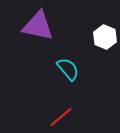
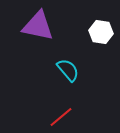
white hexagon: moved 4 px left, 5 px up; rotated 15 degrees counterclockwise
cyan semicircle: moved 1 px down
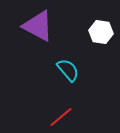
purple triangle: rotated 16 degrees clockwise
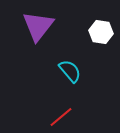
purple triangle: rotated 40 degrees clockwise
cyan semicircle: moved 2 px right, 1 px down
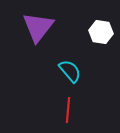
purple triangle: moved 1 px down
red line: moved 7 px right, 7 px up; rotated 45 degrees counterclockwise
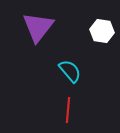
white hexagon: moved 1 px right, 1 px up
